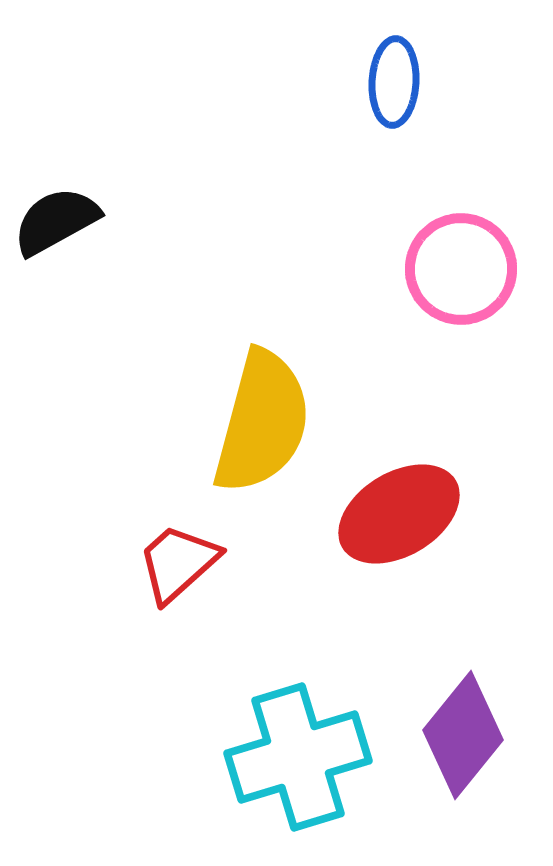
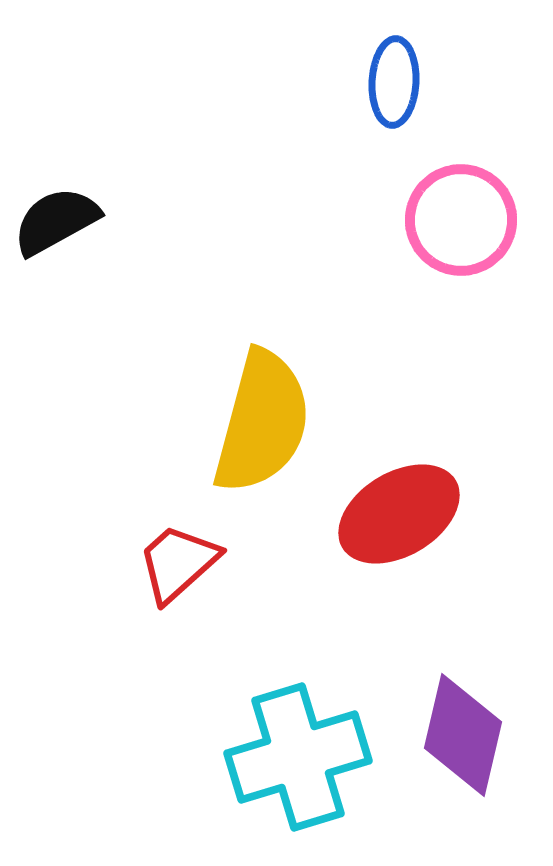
pink circle: moved 49 px up
purple diamond: rotated 26 degrees counterclockwise
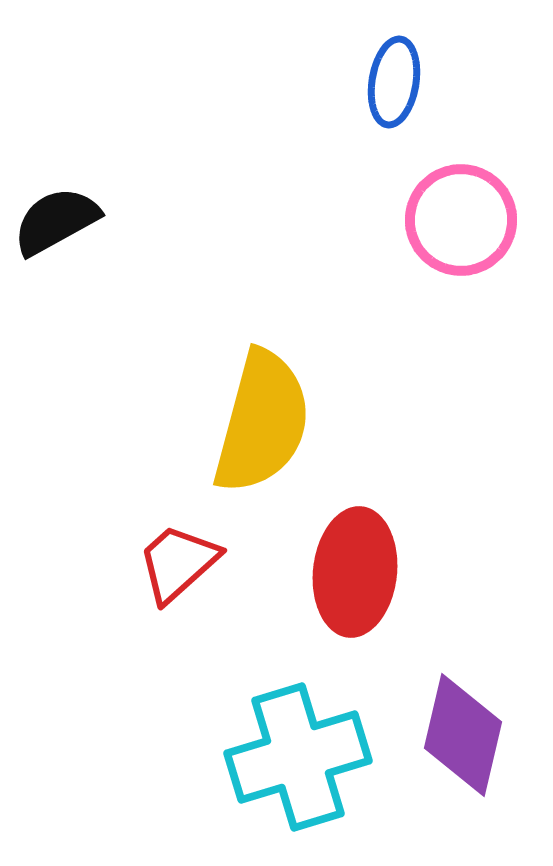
blue ellipse: rotated 6 degrees clockwise
red ellipse: moved 44 px left, 58 px down; rotated 53 degrees counterclockwise
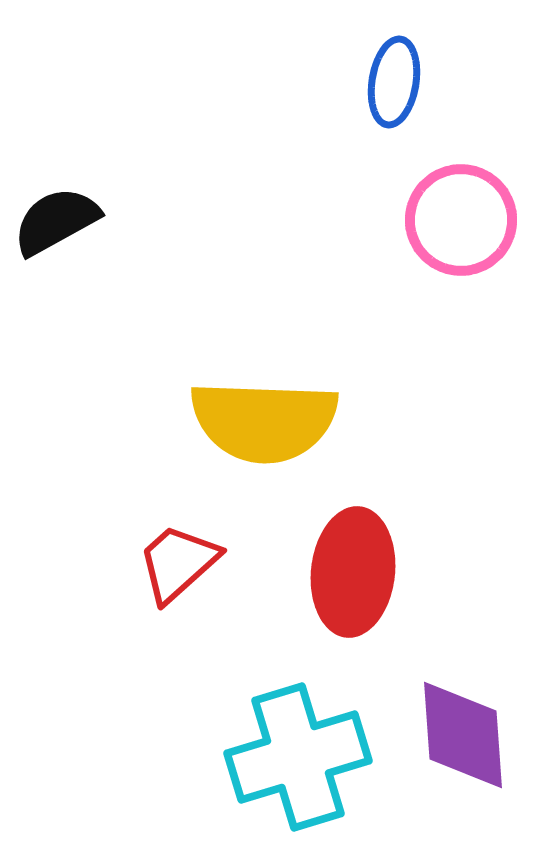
yellow semicircle: moved 2 px right, 1 px up; rotated 77 degrees clockwise
red ellipse: moved 2 px left
purple diamond: rotated 17 degrees counterclockwise
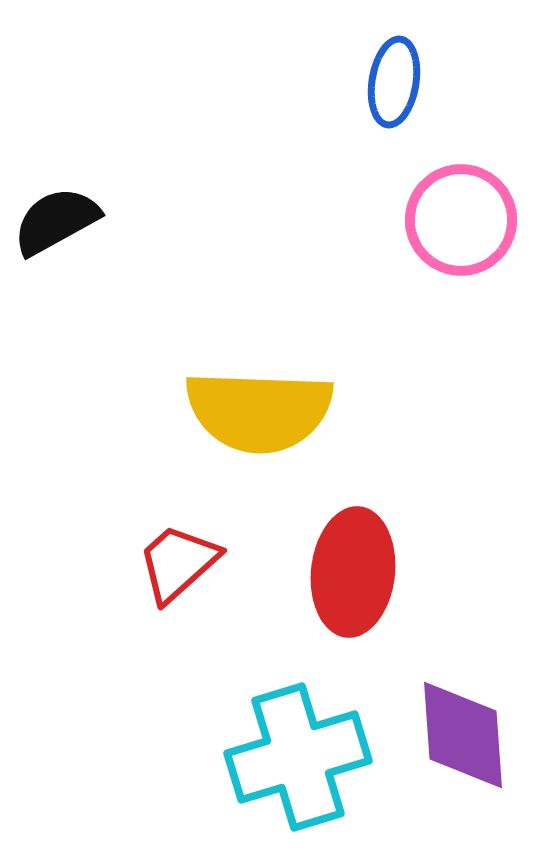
yellow semicircle: moved 5 px left, 10 px up
